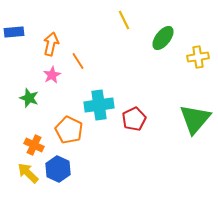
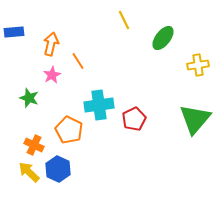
yellow cross: moved 8 px down
yellow arrow: moved 1 px right, 1 px up
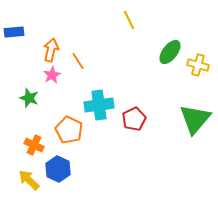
yellow line: moved 5 px right
green ellipse: moved 7 px right, 14 px down
orange arrow: moved 6 px down
yellow cross: rotated 25 degrees clockwise
yellow arrow: moved 8 px down
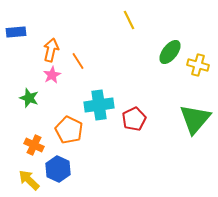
blue rectangle: moved 2 px right
